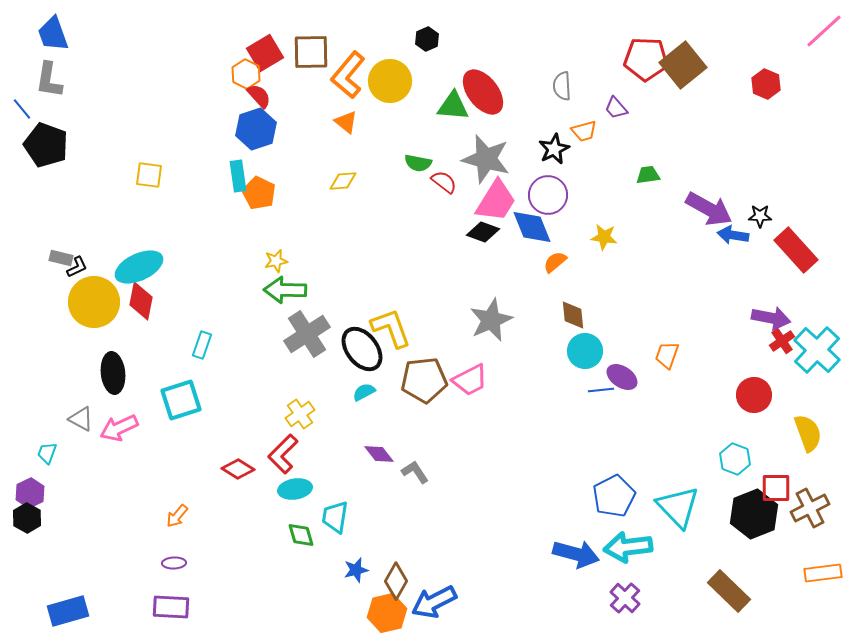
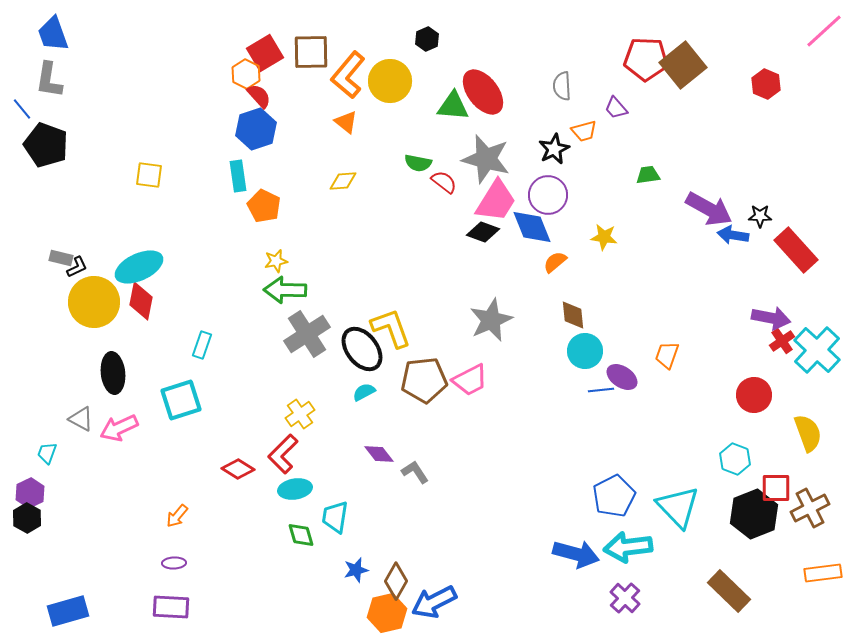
orange pentagon at (259, 193): moved 5 px right, 13 px down
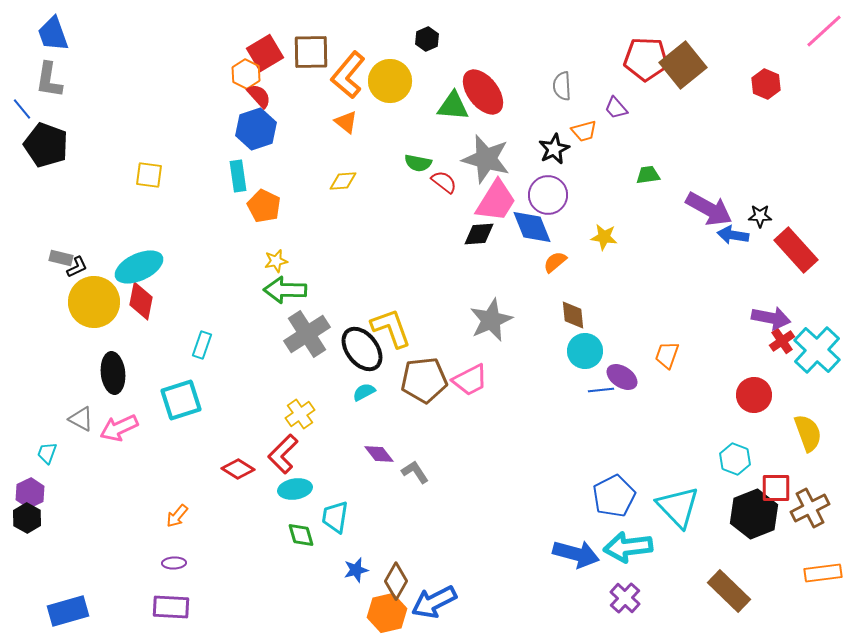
black diamond at (483, 232): moved 4 px left, 2 px down; rotated 24 degrees counterclockwise
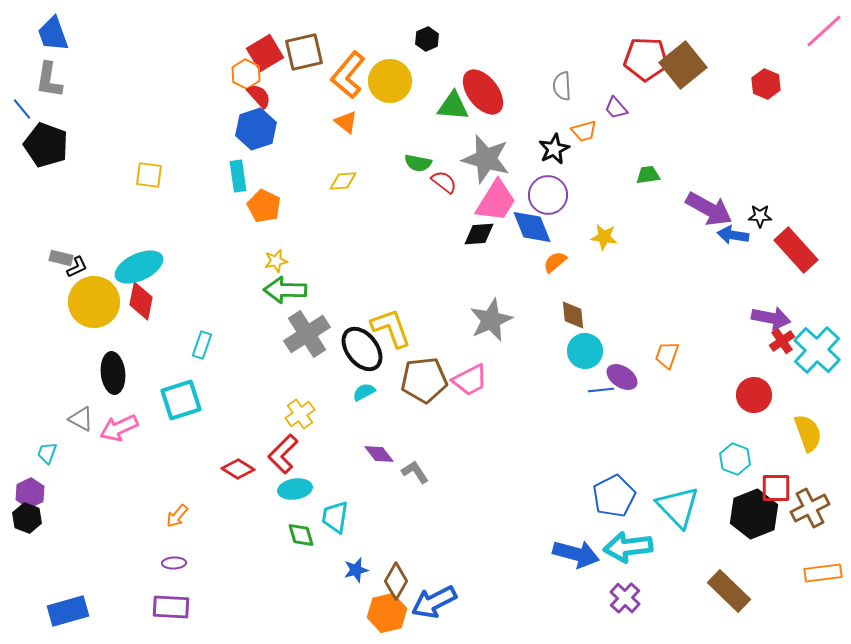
brown square at (311, 52): moved 7 px left; rotated 12 degrees counterclockwise
black hexagon at (27, 518): rotated 8 degrees counterclockwise
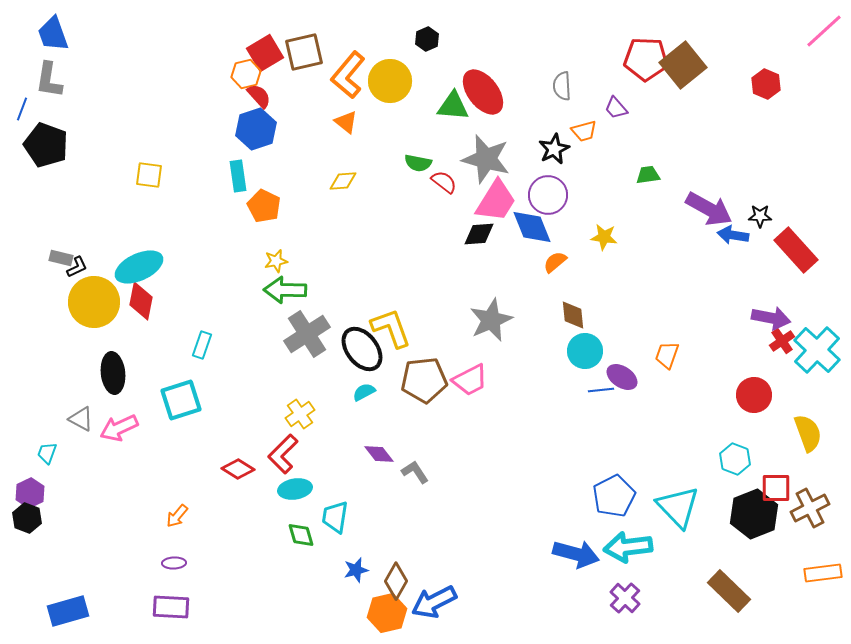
orange hexagon at (246, 74): rotated 20 degrees clockwise
blue line at (22, 109): rotated 60 degrees clockwise
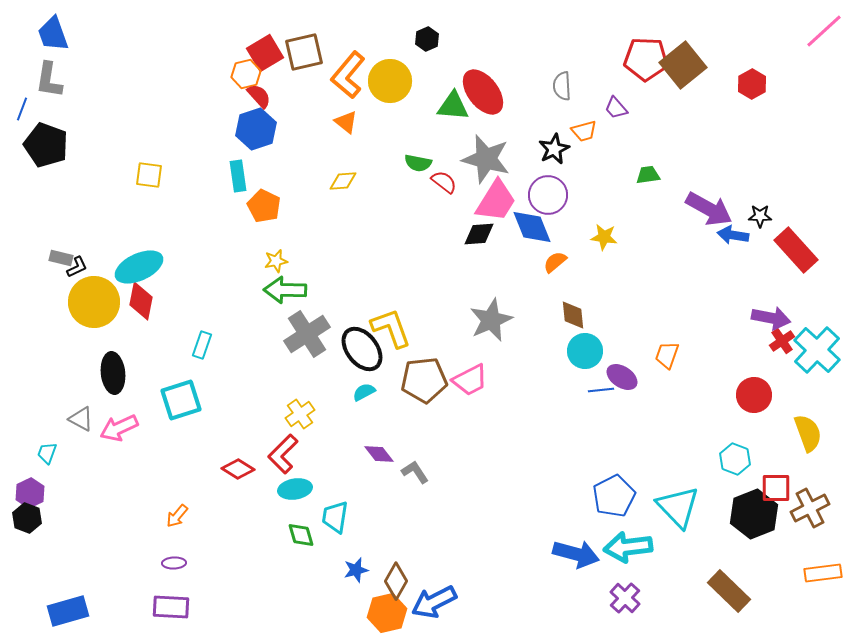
red hexagon at (766, 84): moved 14 px left; rotated 8 degrees clockwise
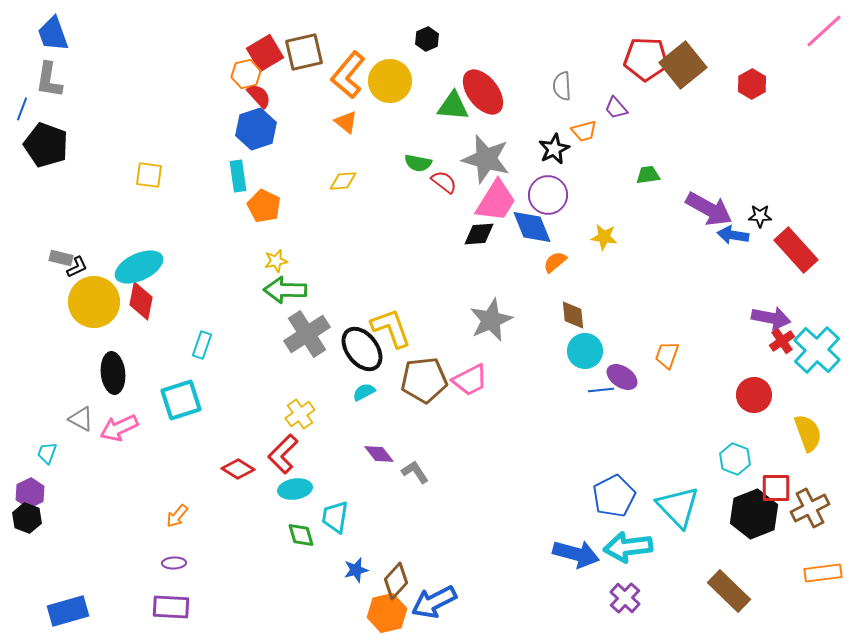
brown diamond at (396, 581): rotated 12 degrees clockwise
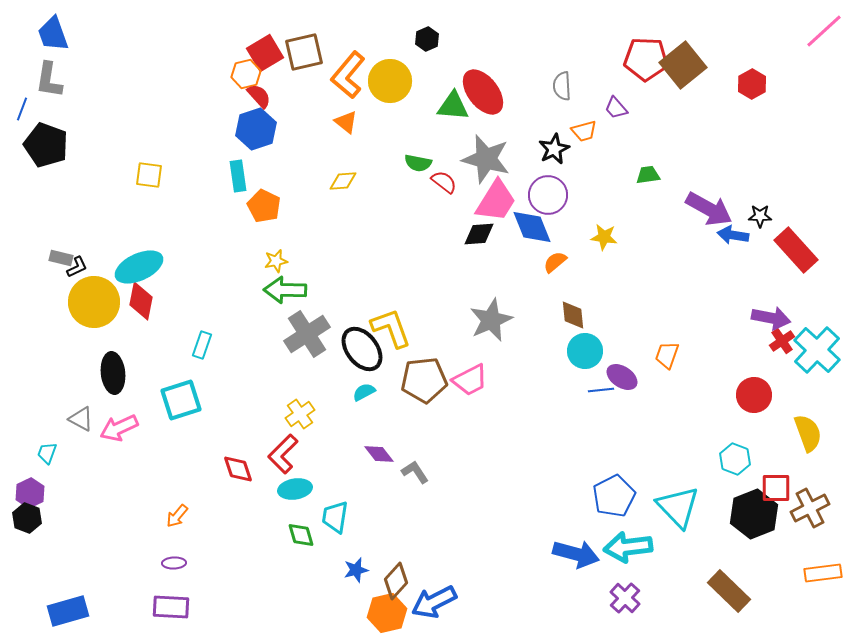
red diamond at (238, 469): rotated 40 degrees clockwise
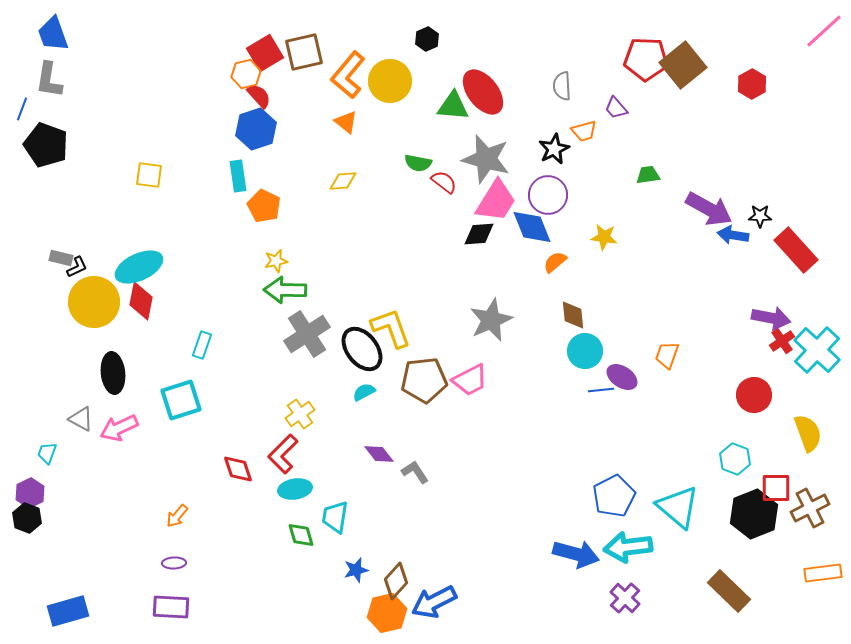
cyan triangle at (678, 507): rotated 6 degrees counterclockwise
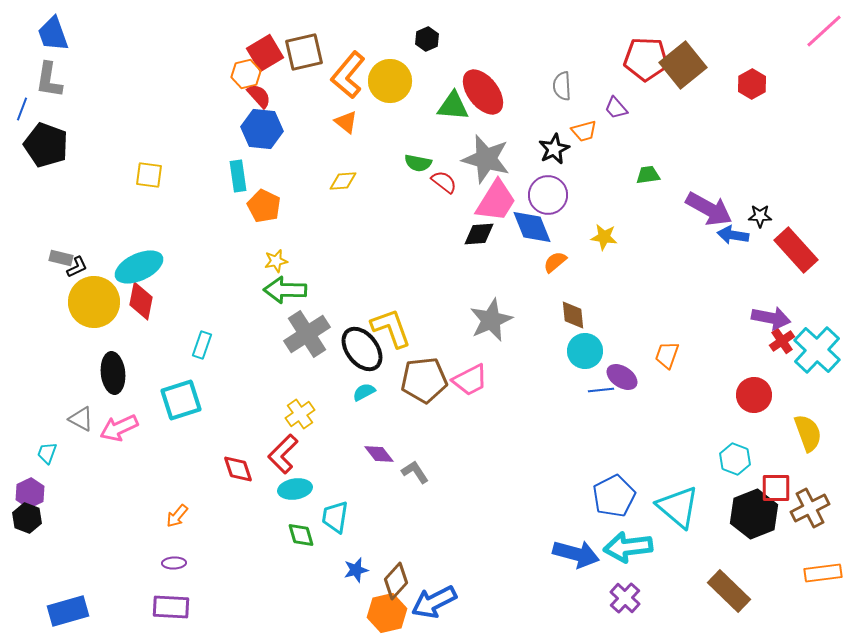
blue hexagon at (256, 129): moved 6 px right; rotated 24 degrees clockwise
